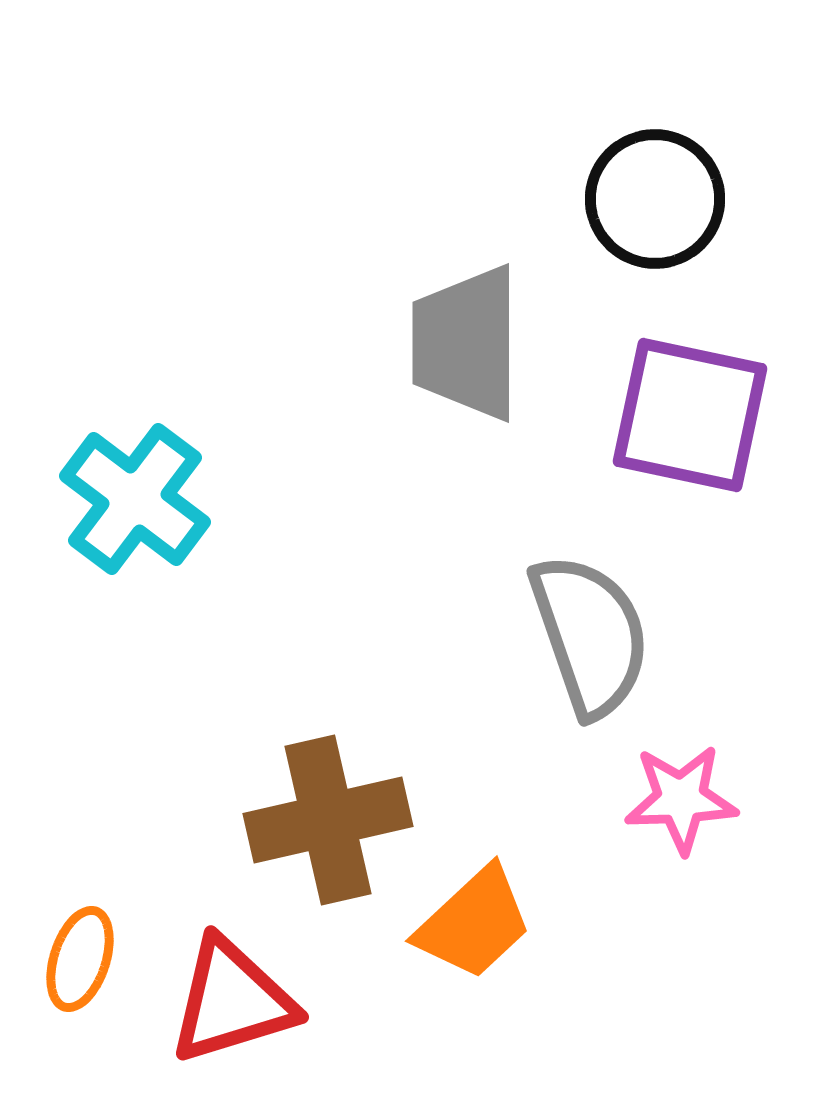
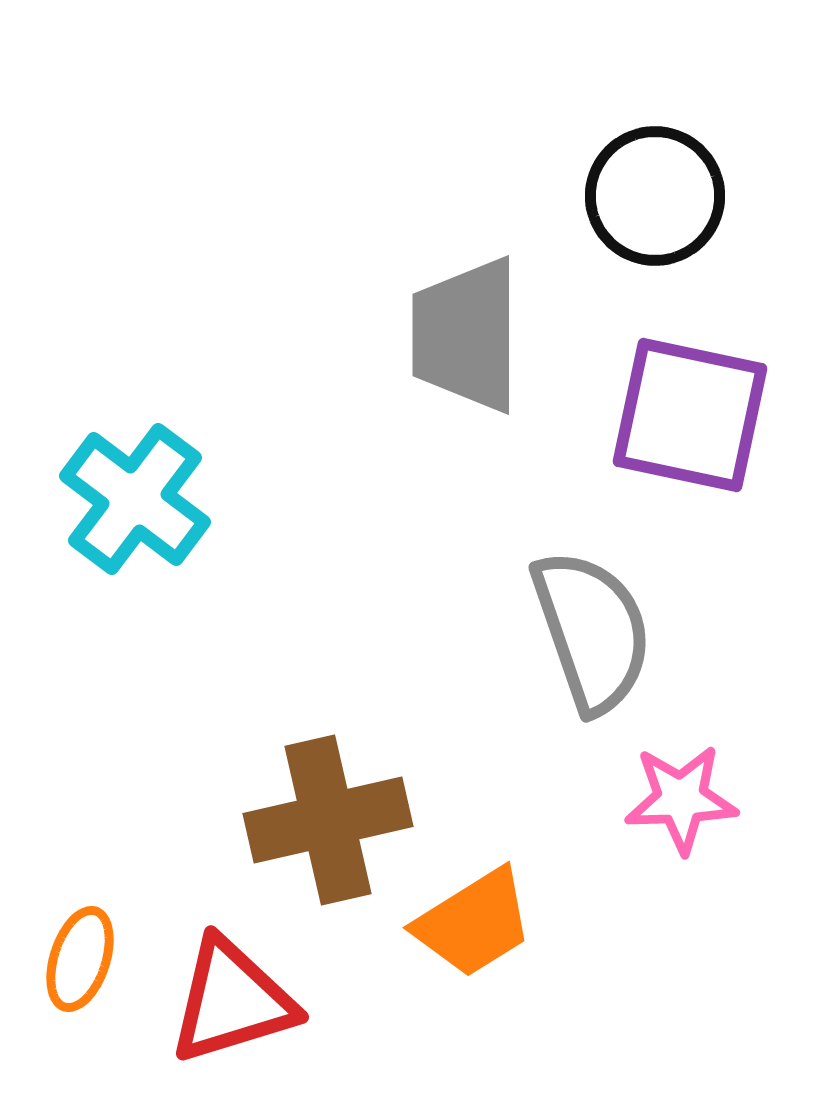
black circle: moved 3 px up
gray trapezoid: moved 8 px up
gray semicircle: moved 2 px right, 4 px up
orange trapezoid: rotated 11 degrees clockwise
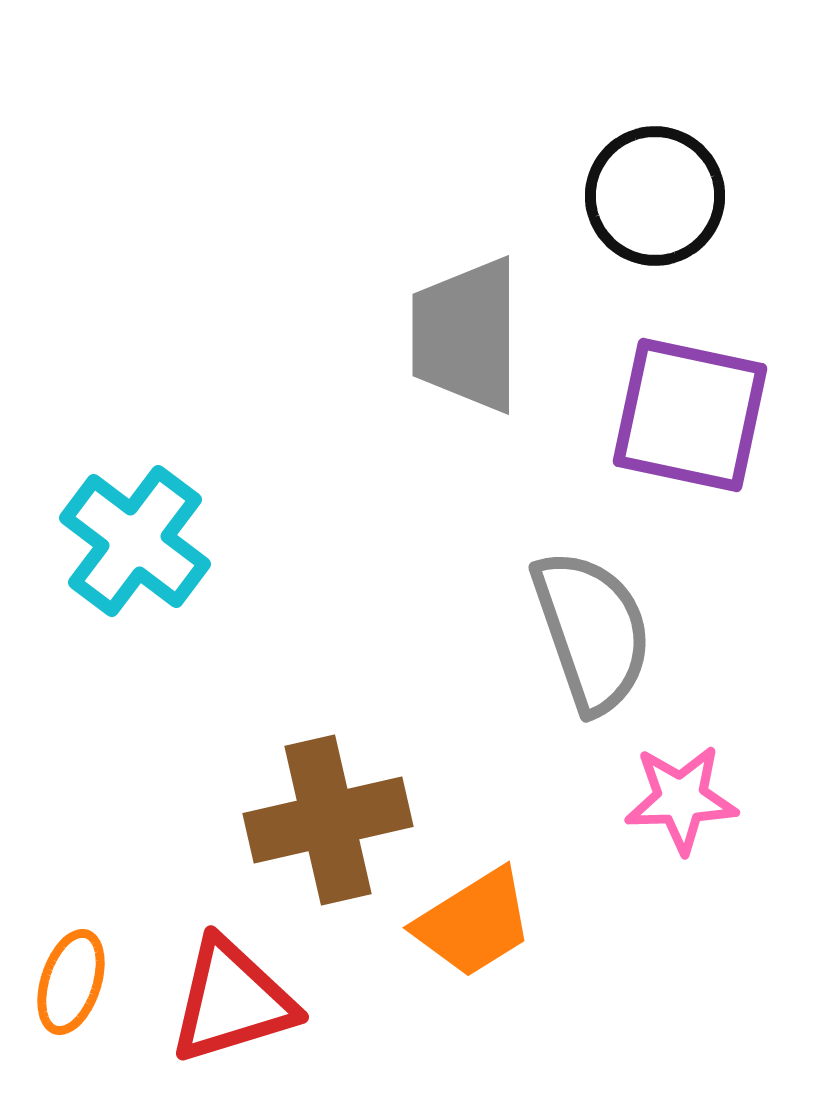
cyan cross: moved 42 px down
orange ellipse: moved 9 px left, 23 px down
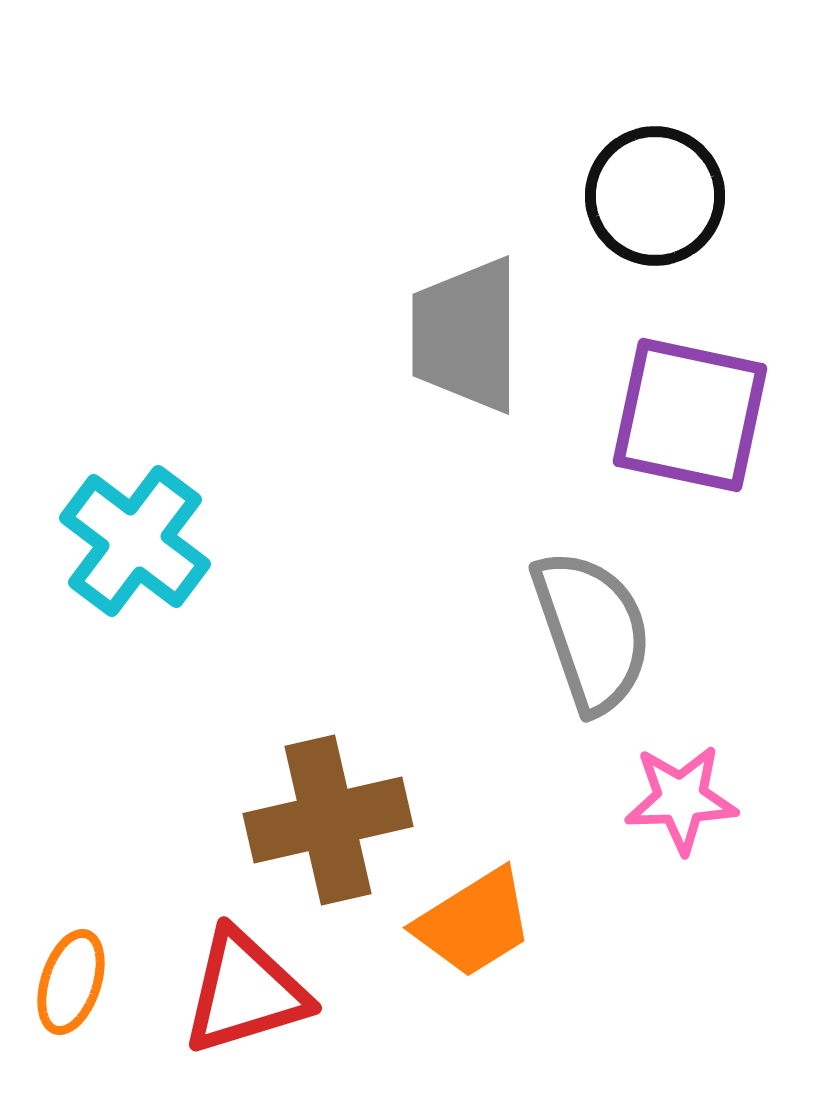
red triangle: moved 13 px right, 9 px up
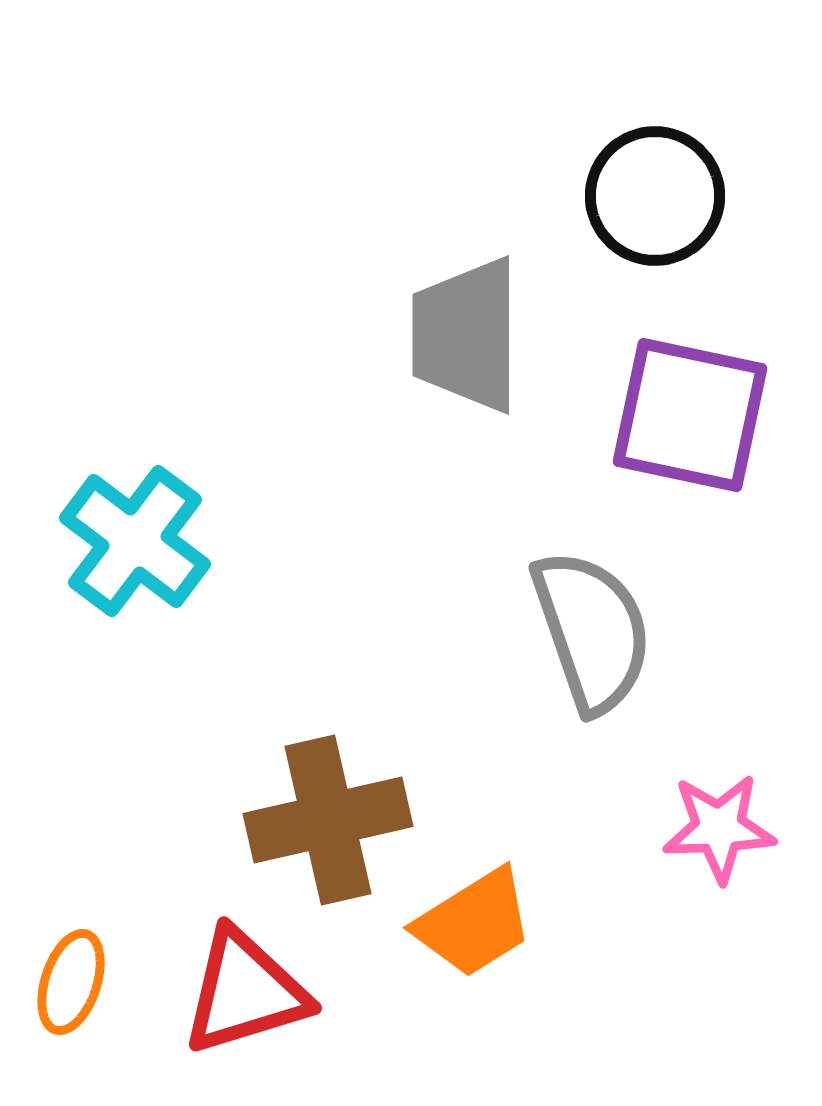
pink star: moved 38 px right, 29 px down
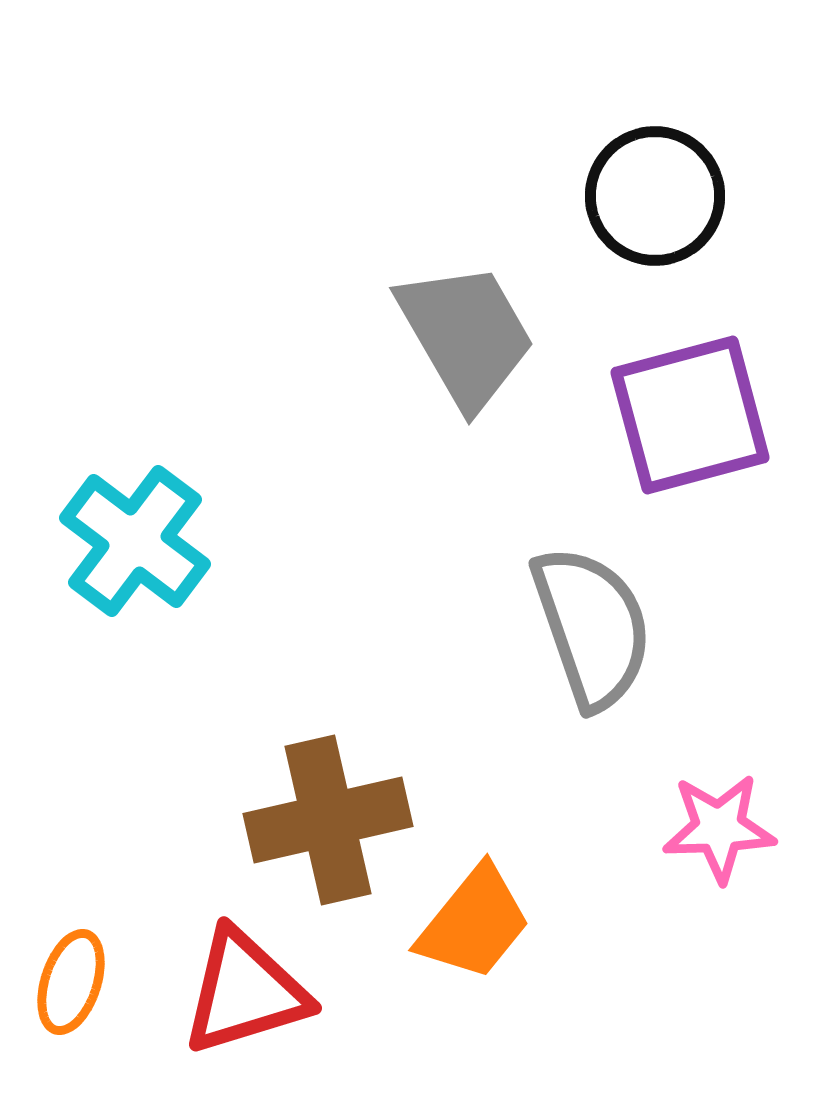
gray trapezoid: rotated 150 degrees clockwise
purple square: rotated 27 degrees counterclockwise
gray semicircle: moved 4 px up
orange trapezoid: rotated 19 degrees counterclockwise
